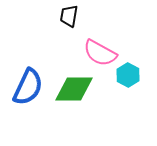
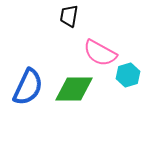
cyan hexagon: rotated 15 degrees clockwise
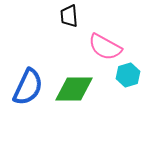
black trapezoid: rotated 15 degrees counterclockwise
pink semicircle: moved 5 px right, 6 px up
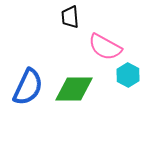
black trapezoid: moved 1 px right, 1 px down
cyan hexagon: rotated 15 degrees counterclockwise
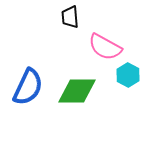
green diamond: moved 3 px right, 2 px down
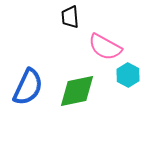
green diamond: rotated 12 degrees counterclockwise
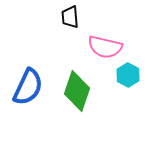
pink semicircle: rotated 16 degrees counterclockwise
green diamond: rotated 60 degrees counterclockwise
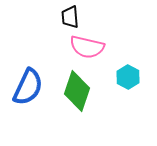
pink semicircle: moved 18 px left
cyan hexagon: moved 2 px down
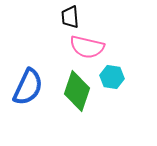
cyan hexagon: moved 16 px left; rotated 20 degrees counterclockwise
